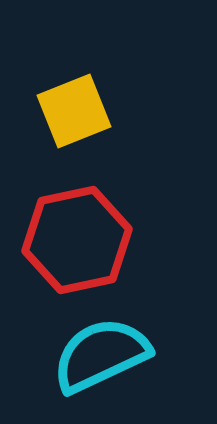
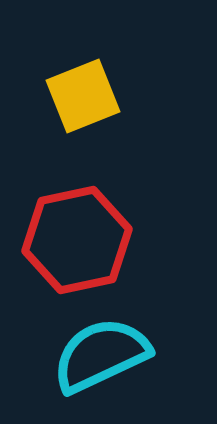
yellow square: moved 9 px right, 15 px up
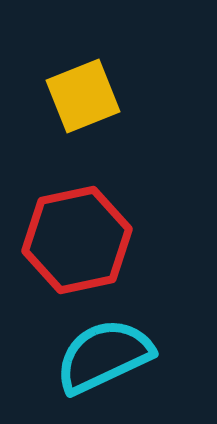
cyan semicircle: moved 3 px right, 1 px down
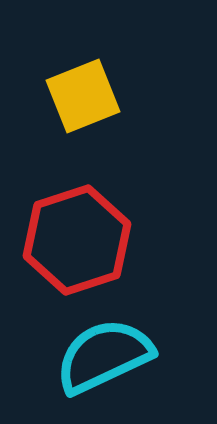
red hexagon: rotated 6 degrees counterclockwise
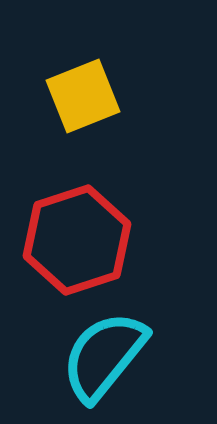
cyan semicircle: rotated 26 degrees counterclockwise
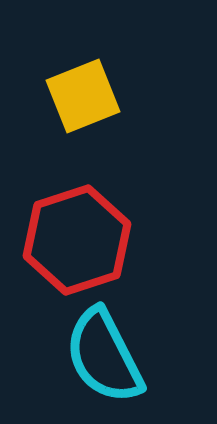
cyan semicircle: rotated 66 degrees counterclockwise
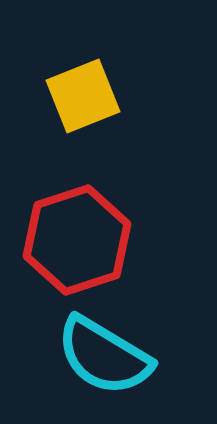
cyan semicircle: rotated 32 degrees counterclockwise
